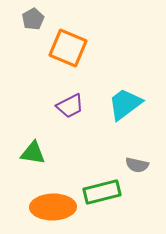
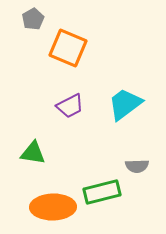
gray semicircle: moved 1 px down; rotated 15 degrees counterclockwise
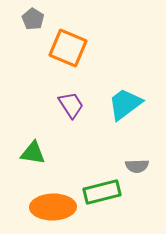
gray pentagon: rotated 10 degrees counterclockwise
purple trapezoid: moved 1 px right, 1 px up; rotated 96 degrees counterclockwise
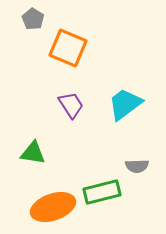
orange ellipse: rotated 18 degrees counterclockwise
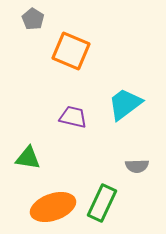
orange square: moved 3 px right, 3 px down
purple trapezoid: moved 2 px right, 12 px down; rotated 44 degrees counterclockwise
green triangle: moved 5 px left, 5 px down
green rectangle: moved 11 px down; rotated 51 degrees counterclockwise
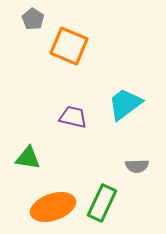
orange square: moved 2 px left, 5 px up
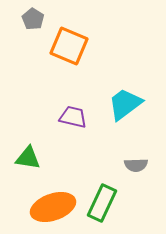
gray semicircle: moved 1 px left, 1 px up
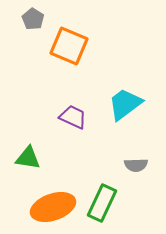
purple trapezoid: rotated 12 degrees clockwise
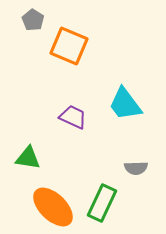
gray pentagon: moved 1 px down
cyan trapezoid: rotated 90 degrees counterclockwise
gray semicircle: moved 3 px down
orange ellipse: rotated 63 degrees clockwise
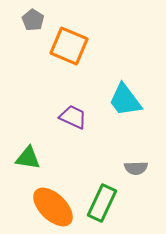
cyan trapezoid: moved 4 px up
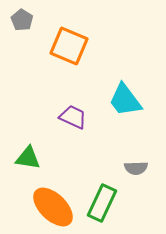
gray pentagon: moved 11 px left
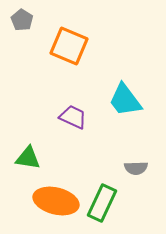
orange ellipse: moved 3 px right, 6 px up; rotated 30 degrees counterclockwise
